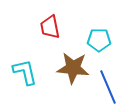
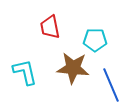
cyan pentagon: moved 4 px left
blue line: moved 3 px right, 2 px up
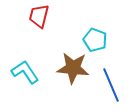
red trapezoid: moved 11 px left, 11 px up; rotated 25 degrees clockwise
cyan pentagon: rotated 20 degrees clockwise
cyan L-shape: rotated 20 degrees counterclockwise
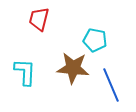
red trapezoid: moved 3 px down
cyan pentagon: rotated 10 degrees counterclockwise
cyan L-shape: rotated 36 degrees clockwise
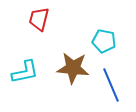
cyan pentagon: moved 9 px right, 1 px down
cyan L-shape: rotated 76 degrees clockwise
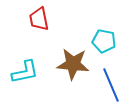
red trapezoid: rotated 25 degrees counterclockwise
brown star: moved 4 px up
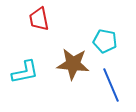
cyan pentagon: moved 1 px right
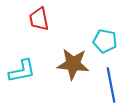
cyan L-shape: moved 3 px left, 1 px up
blue line: rotated 12 degrees clockwise
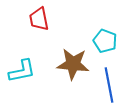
cyan pentagon: rotated 10 degrees clockwise
blue line: moved 2 px left
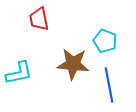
cyan L-shape: moved 3 px left, 2 px down
